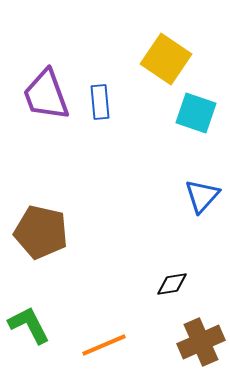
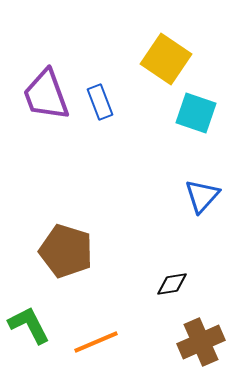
blue rectangle: rotated 16 degrees counterclockwise
brown pentagon: moved 25 px right, 19 px down; rotated 4 degrees clockwise
orange line: moved 8 px left, 3 px up
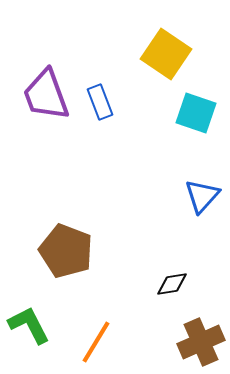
yellow square: moved 5 px up
brown pentagon: rotated 4 degrees clockwise
orange line: rotated 36 degrees counterclockwise
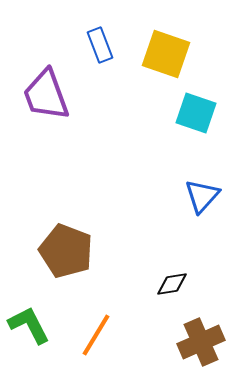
yellow square: rotated 15 degrees counterclockwise
blue rectangle: moved 57 px up
orange line: moved 7 px up
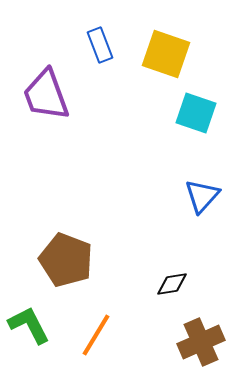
brown pentagon: moved 9 px down
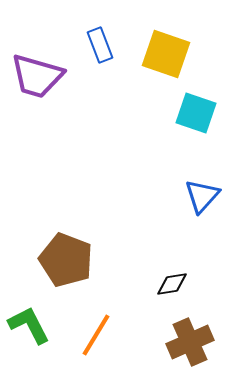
purple trapezoid: moved 9 px left, 19 px up; rotated 54 degrees counterclockwise
brown cross: moved 11 px left
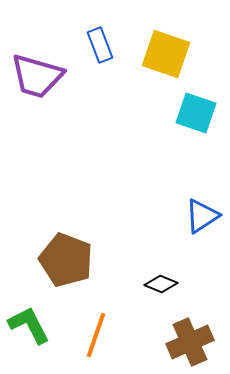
blue triangle: moved 20 px down; rotated 15 degrees clockwise
black diamond: moved 11 px left; rotated 32 degrees clockwise
orange line: rotated 12 degrees counterclockwise
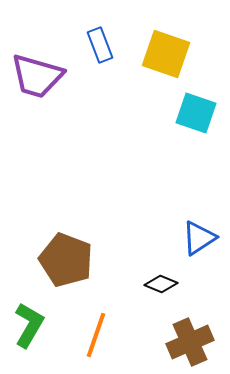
blue triangle: moved 3 px left, 22 px down
green L-shape: rotated 57 degrees clockwise
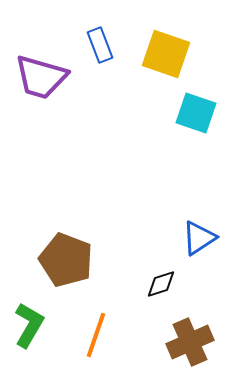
purple trapezoid: moved 4 px right, 1 px down
black diamond: rotated 40 degrees counterclockwise
